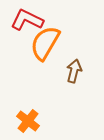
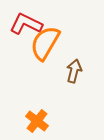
red L-shape: moved 1 px left, 4 px down
orange cross: moved 9 px right
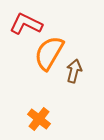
orange semicircle: moved 4 px right, 10 px down
orange cross: moved 2 px right, 2 px up
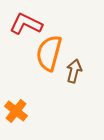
orange semicircle: rotated 15 degrees counterclockwise
orange cross: moved 23 px left, 8 px up
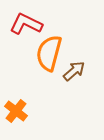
brown arrow: rotated 35 degrees clockwise
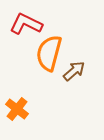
orange cross: moved 1 px right, 2 px up
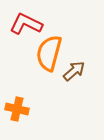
orange cross: rotated 25 degrees counterclockwise
